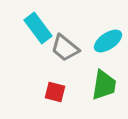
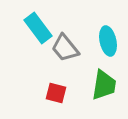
cyan ellipse: rotated 68 degrees counterclockwise
gray trapezoid: rotated 12 degrees clockwise
red square: moved 1 px right, 1 px down
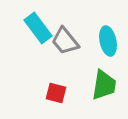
gray trapezoid: moved 7 px up
